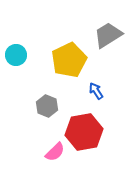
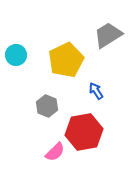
yellow pentagon: moved 3 px left
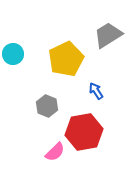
cyan circle: moved 3 px left, 1 px up
yellow pentagon: moved 1 px up
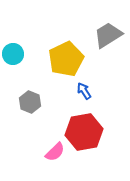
blue arrow: moved 12 px left
gray hexagon: moved 17 px left, 4 px up
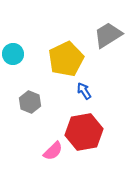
pink semicircle: moved 2 px left, 1 px up
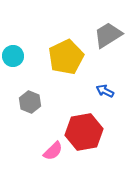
cyan circle: moved 2 px down
yellow pentagon: moved 2 px up
blue arrow: moved 21 px right; rotated 30 degrees counterclockwise
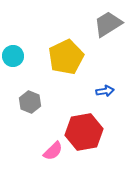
gray trapezoid: moved 11 px up
blue arrow: rotated 144 degrees clockwise
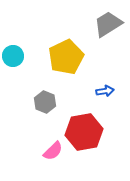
gray hexagon: moved 15 px right
